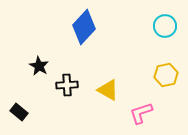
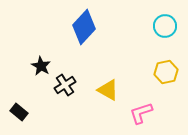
black star: moved 2 px right
yellow hexagon: moved 3 px up
black cross: moved 2 px left; rotated 30 degrees counterclockwise
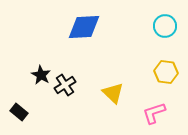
blue diamond: rotated 44 degrees clockwise
black star: moved 9 px down
yellow hexagon: rotated 20 degrees clockwise
yellow triangle: moved 5 px right, 3 px down; rotated 15 degrees clockwise
pink L-shape: moved 13 px right
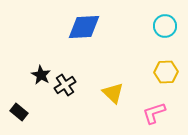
yellow hexagon: rotated 10 degrees counterclockwise
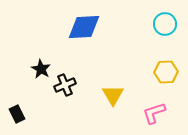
cyan circle: moved 2 px up
black star: moved 6 px up
black cross: rotated 10 degrees clockwise
yellow triangle: moved 2 px down; rotated 15 degrees clockwise
black rectangle: moved 2 px left, 2 px down; rotated 24 degrees clockwise
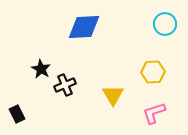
yellow hexagon: moved 13 px left
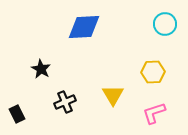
black cross: moved 17 px down
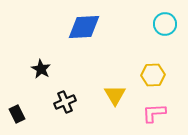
yellow hexagon: moved 3 px down
yellow triangle: moved 2 px right
pink L-shape: rotated 15 degrees clockwise
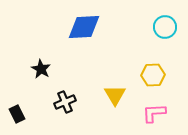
cyan circle: moved 3 px down
